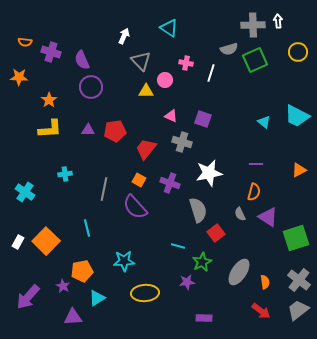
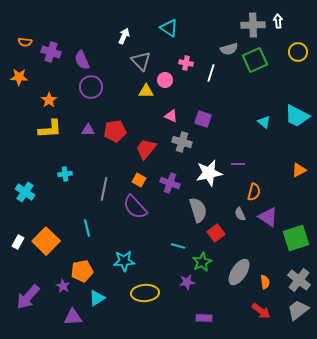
purple line at (256, 164): moved 18 px left
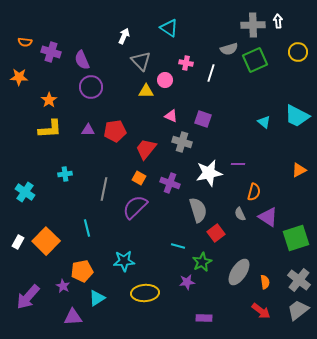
orange square at (139, 180): moved 2 px up
purple semicircle at (135, 207): rotated 88 degrees clockwise
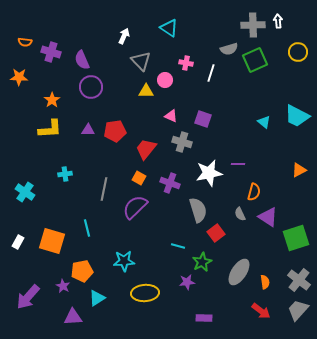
orange star at (49, 100): moved 3 px right
orange square at (46, 241): moved 6 px right; rotated 28 degrees counterclockwise
gray trapezoid at (298, 310): rotated 10 degrees counterclockwise
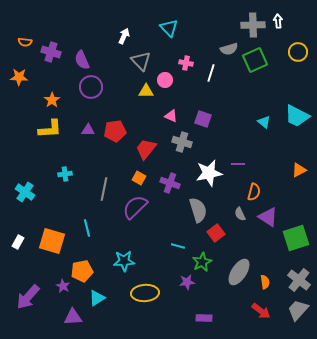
cyan triangle at (169, 28): rotated 12 degrees clockwise
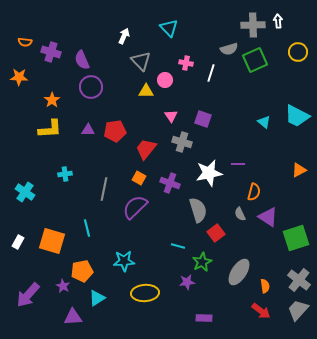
pink triangle at (171, 116): rotated 32 degrees clockwise
orange semicircle at (265, 282): moved 4 px down
purple arrow at (28, 297): moved 2 px up
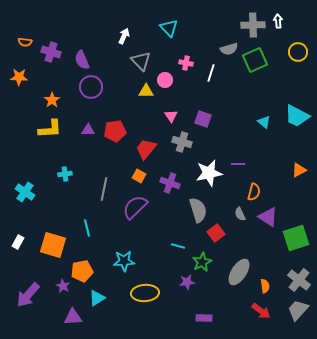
orange square at (139, 178): moved 2 px up
orange square at (52, 241): moved 1 px right, 4 px down
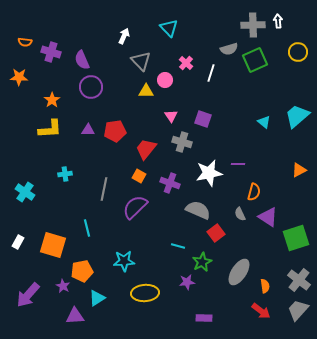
pink cross at (186, 63): rotated 32 degrees clockwise
cyan trapezoid at (297, 116): rotated 112 degrees clockwise
gray semicircle at (198, 210): rotated 50 degrees counterclockwise
purple triangle at (73, 317): moved 2 px right, 1 px up
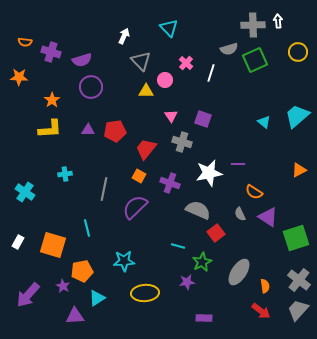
purple semicircle at (82, 60): rotated 84 degrees counterclockwise
orange semicircle at (254, 192): rotated 108 degrees clockwise
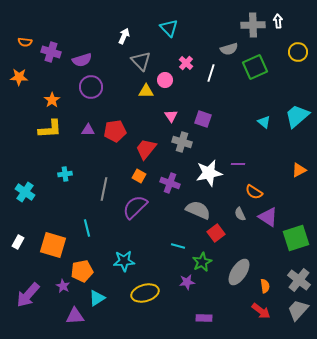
green square at (255, 60): moved 7 px down
yellow ellipse at (145, 293): rotated 12 degrees counterclockwise
